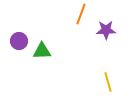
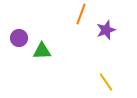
purple star: rotated 18 degrees counterclockwise
purple circle: moved 3 px up
yellow line: moved 2 px left; rotated 18 degrees counterclockwise
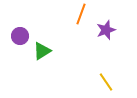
purple circle: moved 1 px right, 2 px up
green triangle: rotated 30 degrees counterclockwise
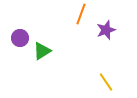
purple circle: moved 2 px down
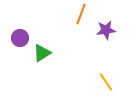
purple star: rotated 12 degrees clockwise
green triangle: moved 2 px down
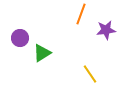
yellow line: moved 16 px left, 8 px up
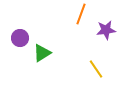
yellow line: moved 6 px right, 5 px up
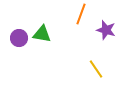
purple star: rotated 24 degrees clockwise
purple circle: moved 1 px left
green triangle: moved 19 px up; rotated 42 degrees clockwise
